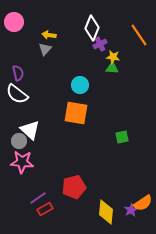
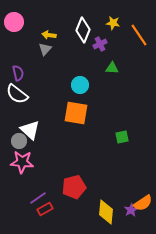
white diamond: moved 9 px left, 2 px down
yellow star: moved 34 px up
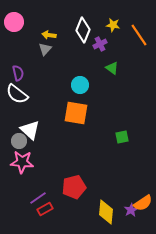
yellow star: moved 2 px down
green triangle: rotated 32 degrees clockwise
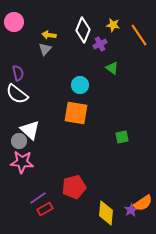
yellow diamond: moved 1 px down
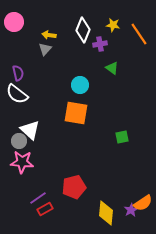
orange line: moved 1 px up
purple cross: rotated 16 degrees clockwise
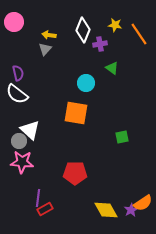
yellow star: moved 2 px right
cyan circle: moved 6 px right, 2 px up
red pentagon: moved 1 px right, 14 px up; rotated 15 degrees clockwise
purple line: rotated 48 degrees counterclockwise
yellow diamond: moved 3 px up; rotated 35 degrees counterclockwise
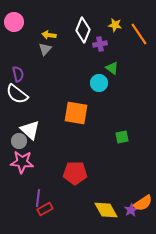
purple semicircle: moved 1 px down
cyan circle: moved 13 px right
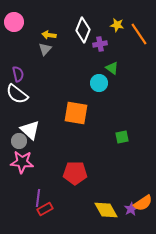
yellow star: moved 2 px right
purple star: moved 1 px up
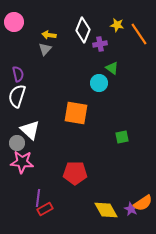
white semicircle: moved 2 px down; rotated 70 degrees clockwise
gray circle: moved 2 px left, 2 px down
purple star: rotated 16 degrees counterclockwise
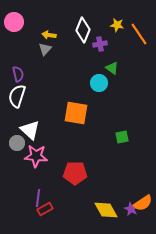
pink star: moved 14 px right, 6 px up
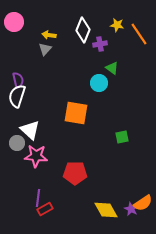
purple semicircle: moved 6 px down
